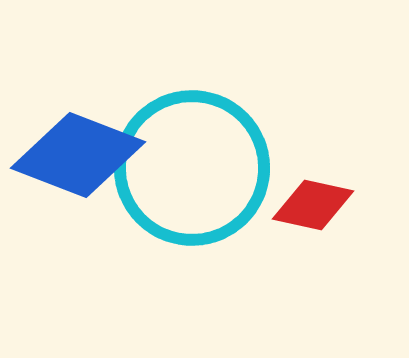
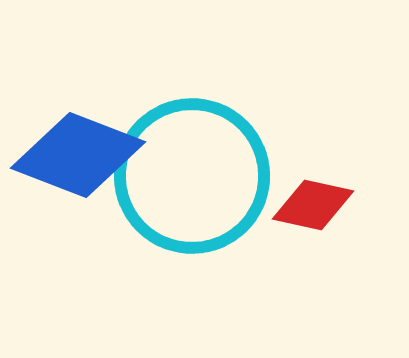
cyan circle: moved 8 px down
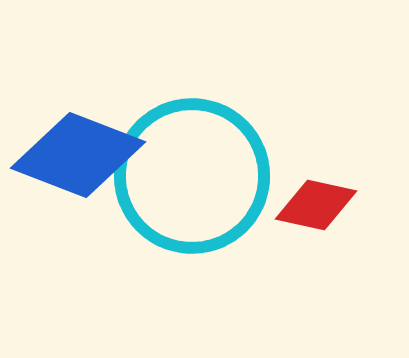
red diamond: moved 3 px right
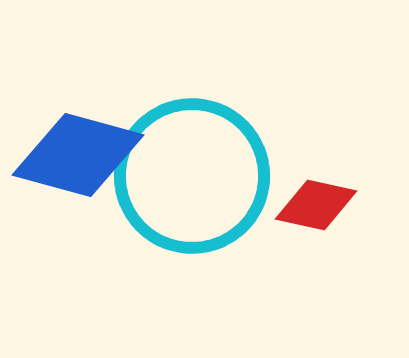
blue diamond: rotated 6 degrees counterclockwise
